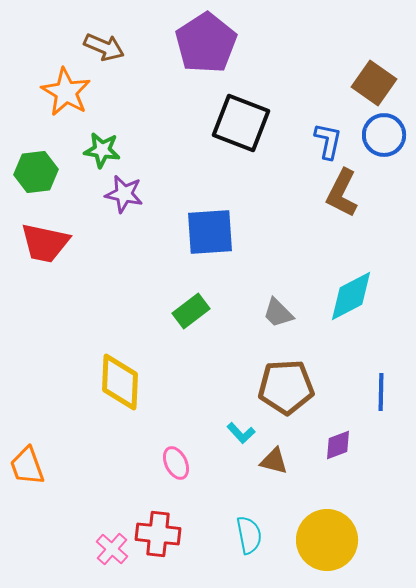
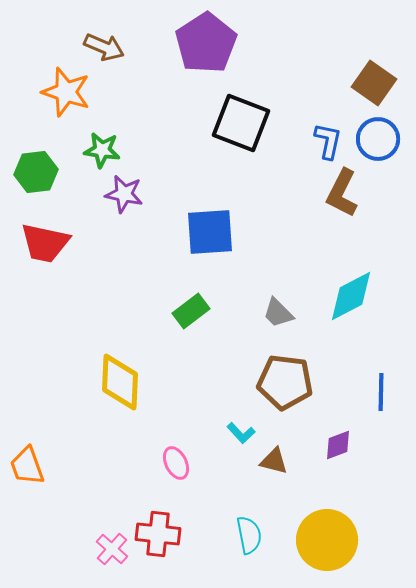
orange star: rotated 12 degrees counterclockwise
blue circle: moved 6 px left, 4 px down
brown pentagon: moved 1 px left, 5 px up; rotated 10 degrees clockwise
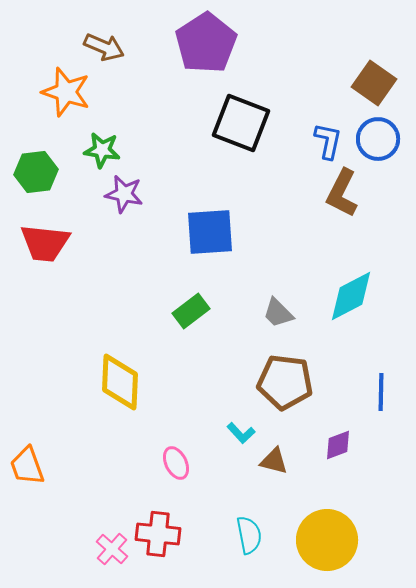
red trapezoid: rotated 6 degrees counterclockwise
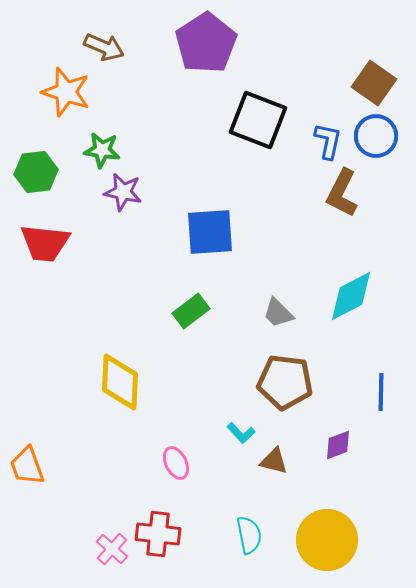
black square: moved 17 px right, 3 px up
blue circle: moved 2 px left, 3 px up
purple star: moved 1 px left, 2 px up
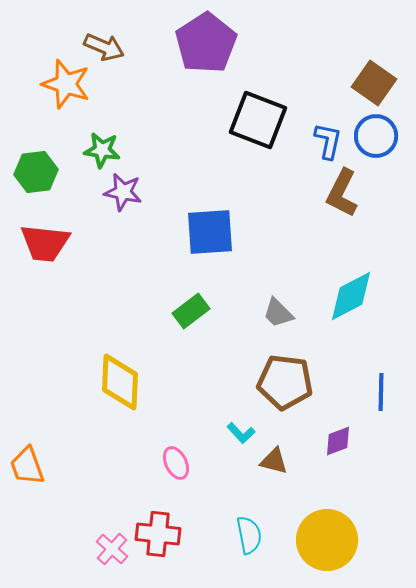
orange star: moved 8 px up
purple diamond: moved 4 px up
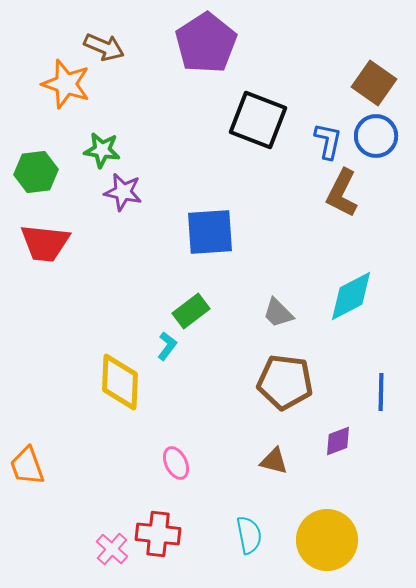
cyan L-shape: moved 74 px left, 87 px up; rotated 100 degrees counterclockwise
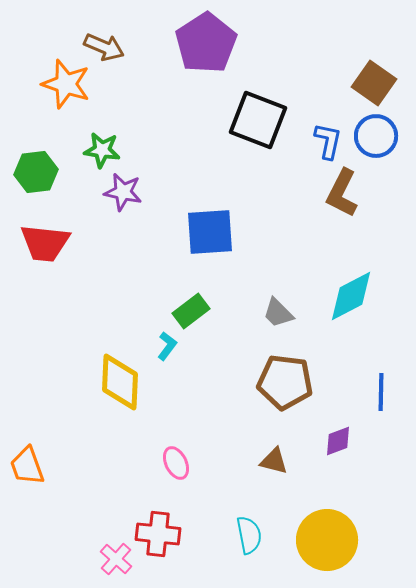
pink cross: moved 4 px right, 10 px down
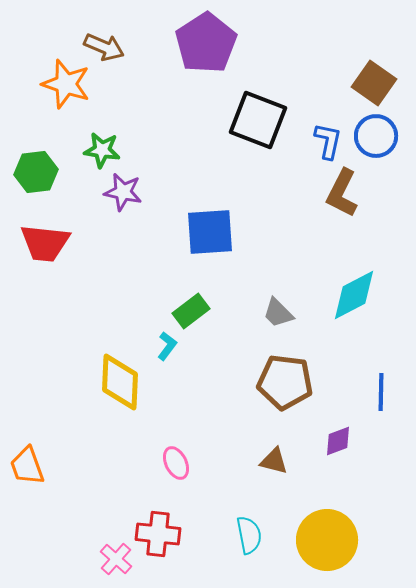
cyan diamond: moved 3 px right, 1 px up
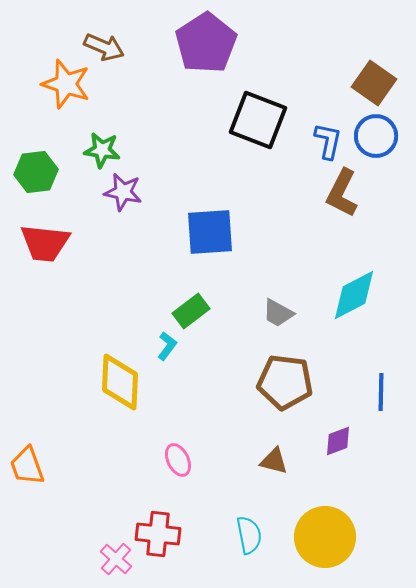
gray trapezoid: rotated 16 degrees counterclockwise
pink ellipse: moved 2 px right, 3 px up
yellow circle: moved 2 px left, 3 px up
